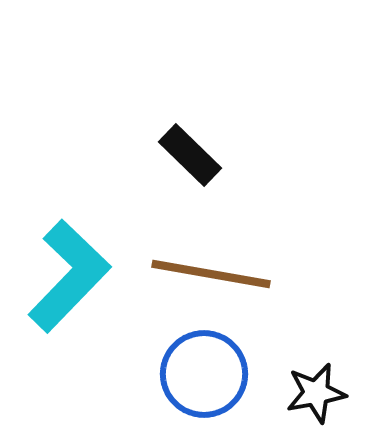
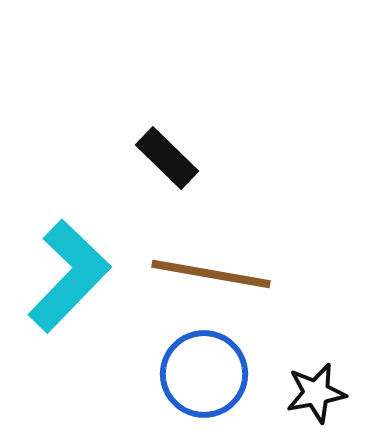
black rectangle: moved 23 px left, 3 px down
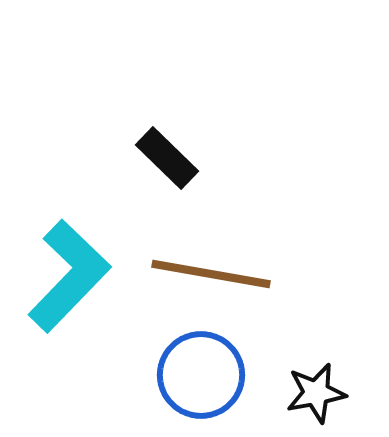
blue circle: moved 3 px left, 1 px down
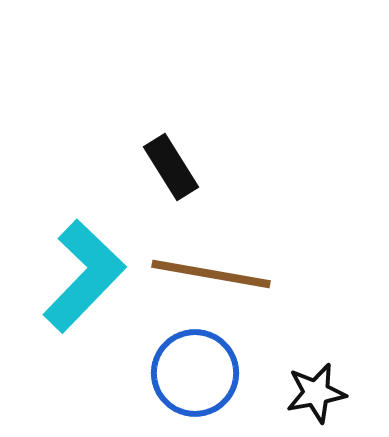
black rectangle: moved 4 px right, 9 px down; rotated 14 degrees clockwise
cyan L-shape: moved 15 px right
blue circle: moved 6 px left, 2 px up
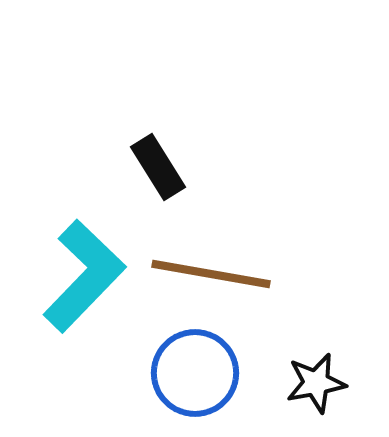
black rectangle: moved 13 px left
black star: moved 10 px up
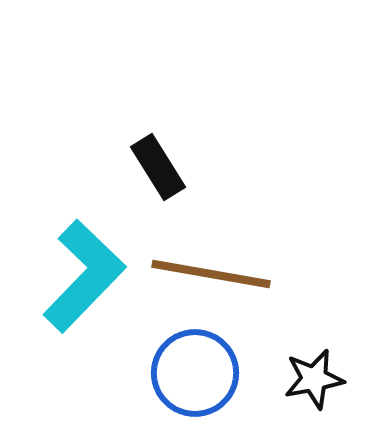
black star: moved 2 px left, 4 px up
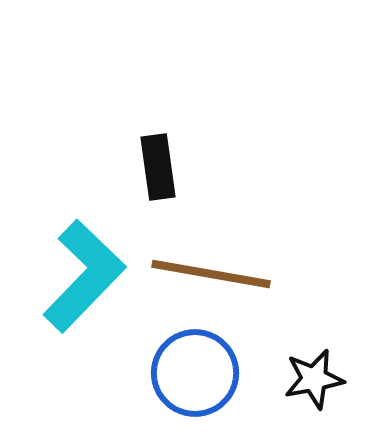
black rectangle: rotated 24 degrees clockwise
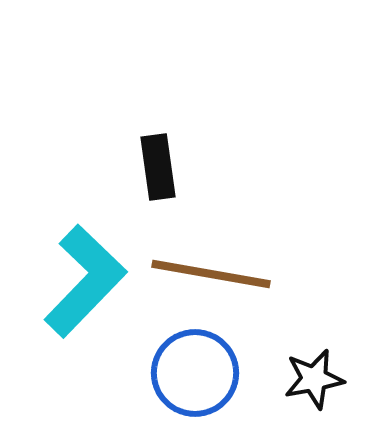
cyan L-shape: moved 1 px right, 5 px down
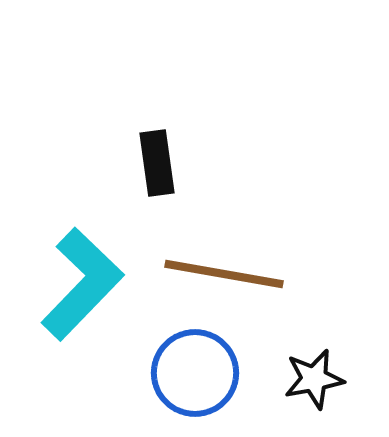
black rectangle: moved 1 px left, 4 px up
brown line: moved 13 px right
cyan L-shape: moved 3 px left, 3 px down
